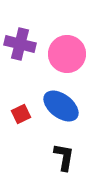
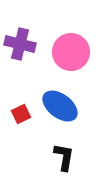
pink circle: moved 4 px right, 2 px up
blue ellipse: moved 1 px left
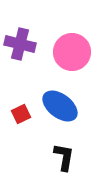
pink circle: moved 1 px right
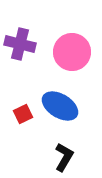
blue ellipse: rotated 6 degrees counterclockwise
red square: moved 2 px right
black L-shape: rotated 20 degrees clockwise
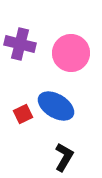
pink circle: moved 1 px left, 1 px down
blue ellipse: moved 4 px left
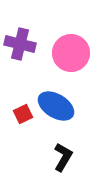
black L-shape: moved 1 px left
